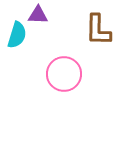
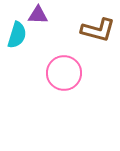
brown L-shape: rotated 76 degrees counterclockwise
pink circle: moved 1 px up
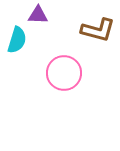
cyan semicircle: moved 5 px down
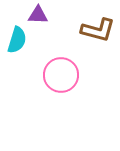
pink circle: moved 3 px left, 2 px down
